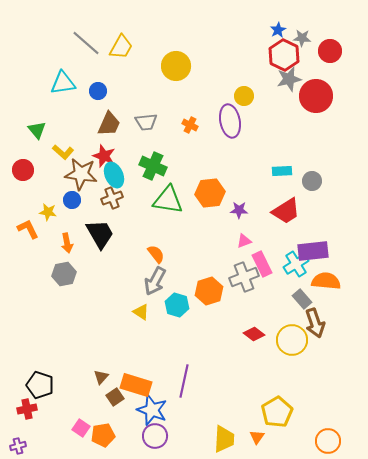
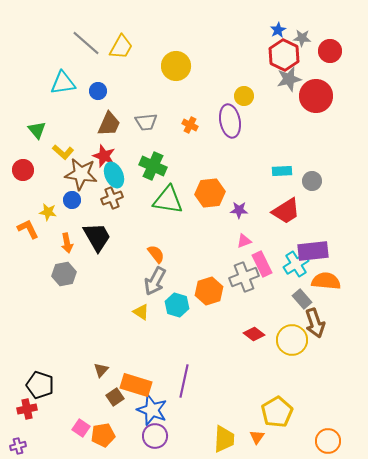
black trapezoid at (100, 234): moved 3 px left, 3 px down
brown triangle at (101, 377): moved 7 px up
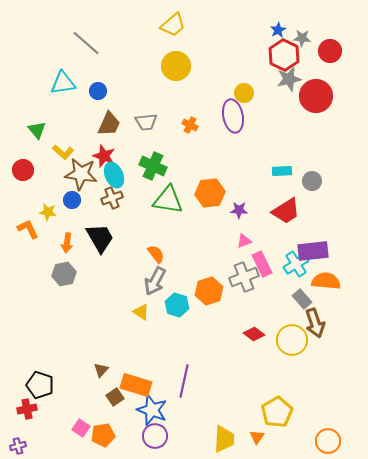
yellow trapezoid at (121, 47): moved 52 px right, 22 px up; rotated 20 degrees clockwise
yellow circle at (244, 96): moved 3 px up
purple ellipse at (230, 121): moved 3 px right, 5 px up
black trapezoid at (97, 237): moved 3 px right, 1 px down
orange arrow at (67, 243): rotated 18 degrees clockwise
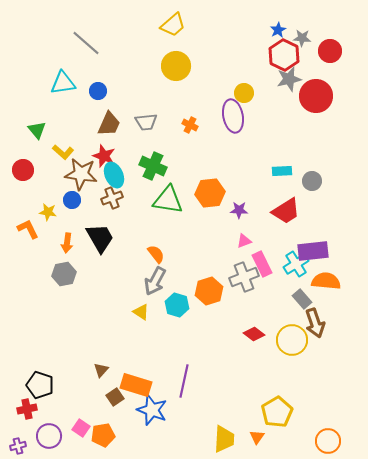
purple circle at (155, 436): moved 106 px left
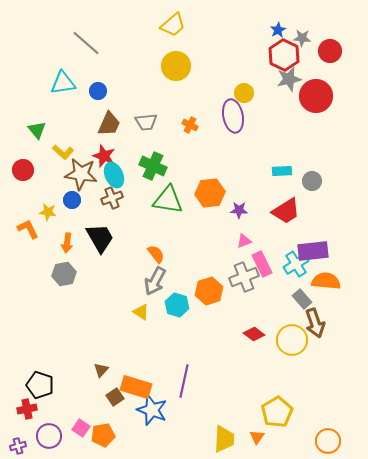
orange rectangle at (136, 385): moved 2 px down
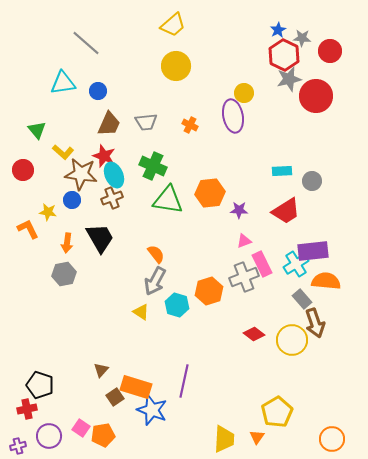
orange circle at (328, 441): moved 4 px right, 2 px up
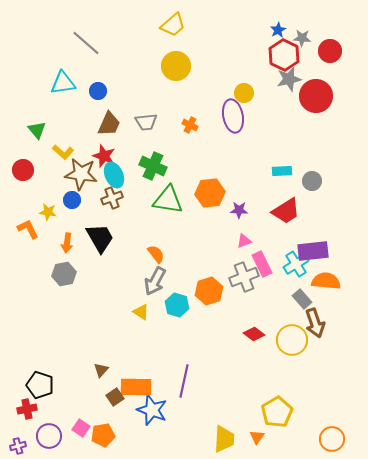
orange rectangle at (136, 387): rotated 16 degrees counterclockwise
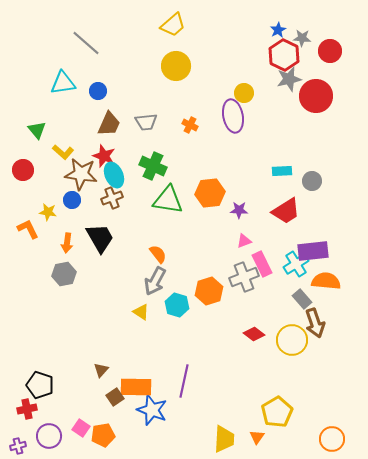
orange semicircle at (156, 254): moved 2 px right
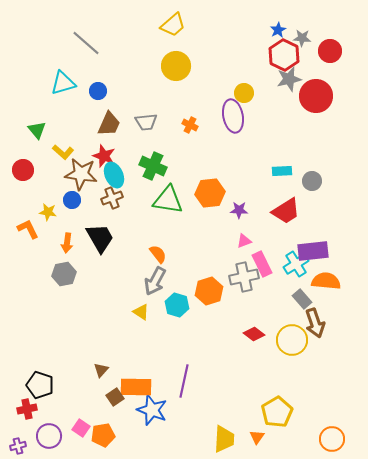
cyan triangle at (63, 83): rotated 8 degrees counterclockwise
gray cross at (244, 277): rotated 8 degrees clockwise
